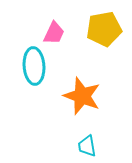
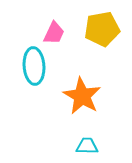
yellow pentagon: moved 2 px left
orange star: rotated 9 degrees clockwise
cyan trapezoid: rotated 100 degrees clockwise
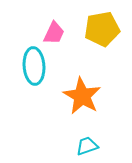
cyan trapezoid: rotated 20 degrees counterclockwise
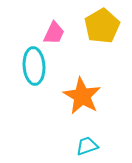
yellow pentagon: moved 3 px up; rotated 20 degrees counterclockwise
